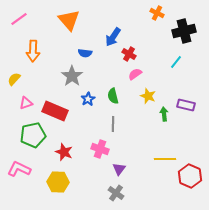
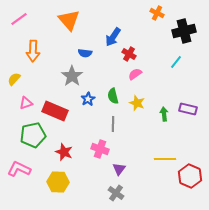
yellow star: moved 11 px left, 7 px down
purple rectangle: moved 2 px right, 4 px down
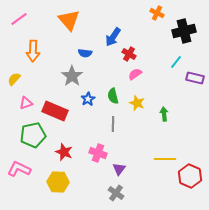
purple rectangle: moved 7 px right, 31 px up
pink cross: moved 2 px left, 4 px down
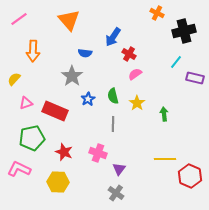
yellow star: rotated 14 degrees clockwise
green pentagon: moved 1 px left, 3 px down
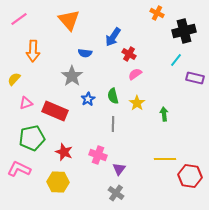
cyan line: moved 2 px up
pink cross: moved 2 px down
red hexagon: rotated 15 degrees counterclockwise
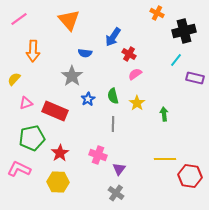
red star: moved 4 px left, 1 px down; rotated 18 degrees clockwise
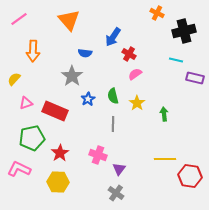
cyan line: rotated 64 degrees clockwise
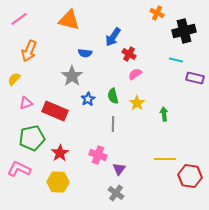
orange triangle: rotated 35 degrees counterclockwise
orange arrow: moved 4 px left; rotated 20 degrees clockwise
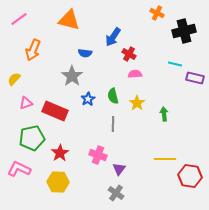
orange arrow: moved 4 px right, 1 px up
cyan line: moved 1 px left, 4 px down
pink semicircle: rotated 32 degrees clockwise
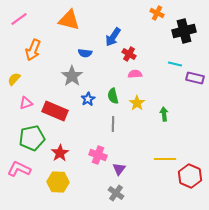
red hexagon: rotated 15 degrees clockwise
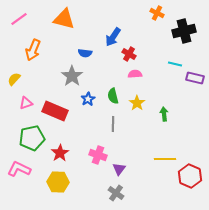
orange triangle: moved 5 px left, 1 px up
